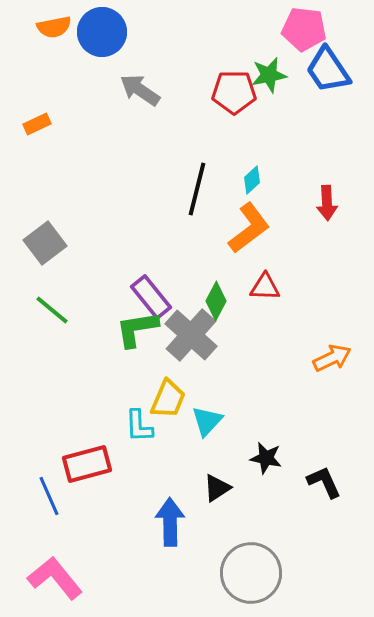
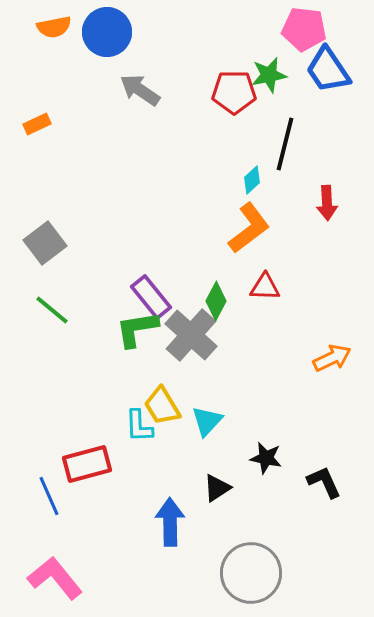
blue circle: moved 5 px right
black line: moved 88 px right, 45 px up
yellow trapezoid: moved 6 px left, 7 px down; rotated 126 degrees clockwise
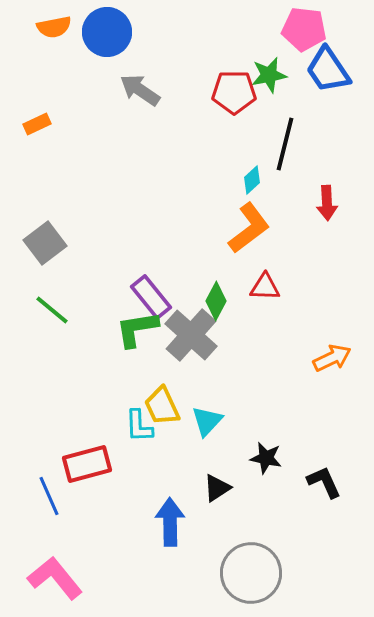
yellow trapezoid: rotated 6 degrees clockwise
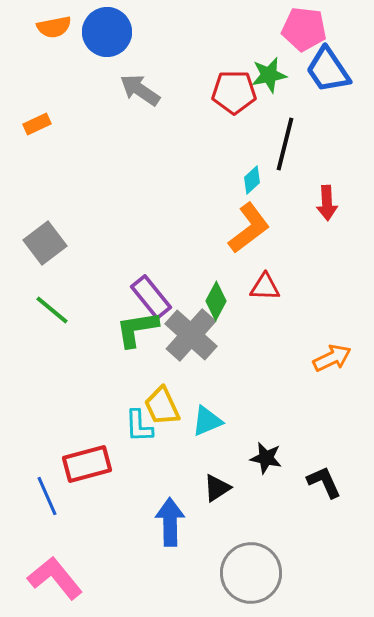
cyan triangle: rotated 24 degrees clockwise
blue line: moved 2 px left
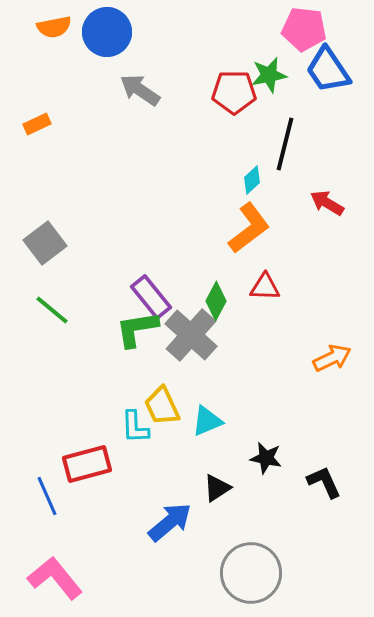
red arrow: rotated 124 degrees clockwise
cyan L-shape: moved 4 px left, 1 px down
blue arrow: rotated 51 degrees clockwise
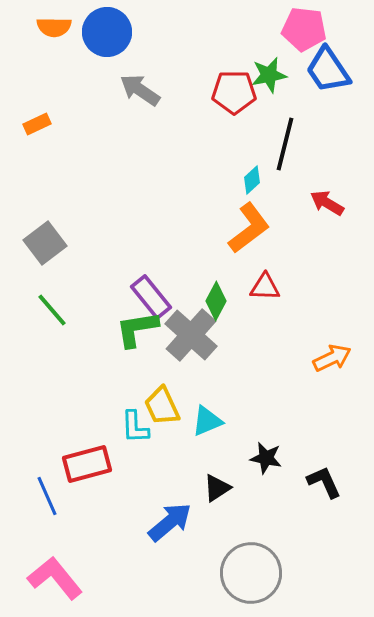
orange semicircle: rotated 12 degrees clockwise
green line: rotated 9 degrees clockwise
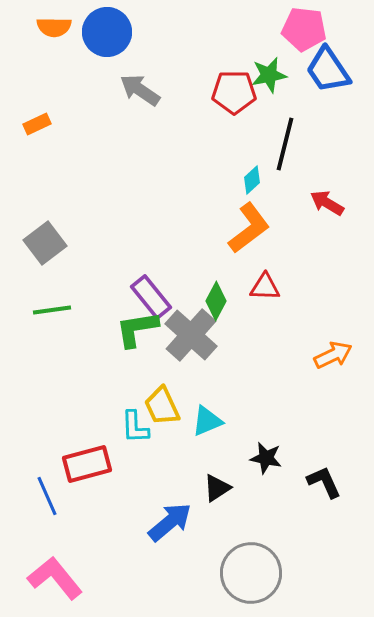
green line: rotated 57 degrees counterclockwise
orange arrow: moved 1 px right, 3 px up
